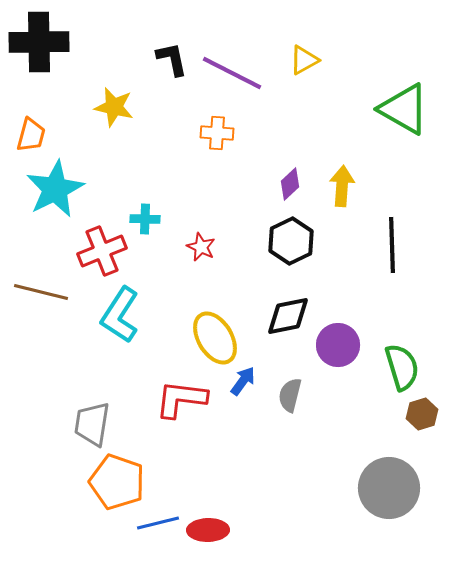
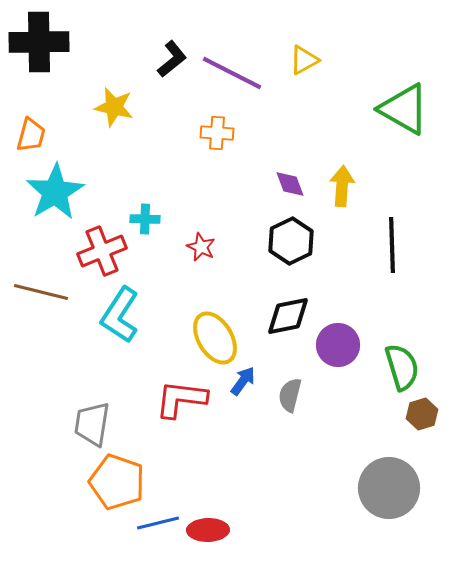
black L-shape: rotated 63 degrees clockwise
purple diamond: rotated 68 degrees counterclockwise
cyan star: moved 3 px down; rotated 4 degrees counterclockwise
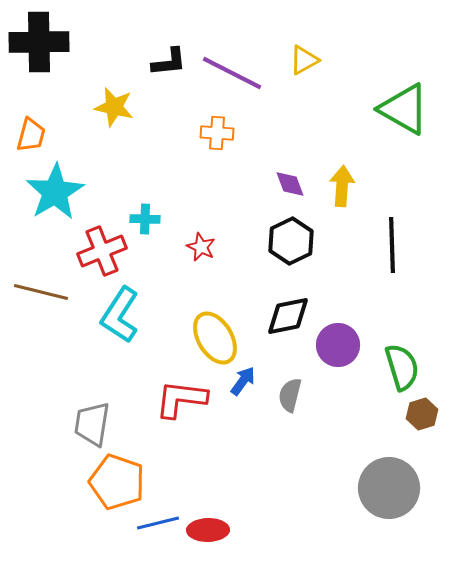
black L-shape: moved 3 px left, 3 px down; rotated 33 degrees clockwise
